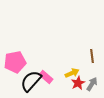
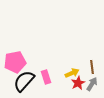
brown line: moved 11 px down
pink rectangle: rotated 32 degrees clockwise
black semicircle: moved 7 px left
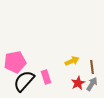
yellow arrow: moved 12 px up
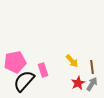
yellow arrow: rotated 72 degrees clockwise
pink rectangle: moved 3 px left, 7 px up
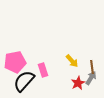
gray arrow: moved 1 px left, 6 px up
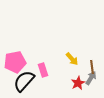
yellow arrow: moved 2 px up
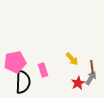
black semicircle: moved 1 px left, 1 px down; rotated 140 degrees clockwise
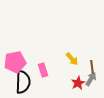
gray arrow: moved 1 px down
